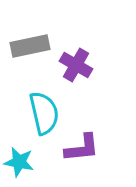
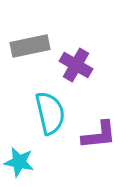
cyan semicircle: moved 6 px right
purple L-shape: moved 17 px right, 13 px up
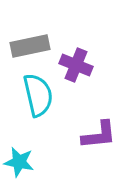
purple cross: rotated 8 degrees counterclockwise
cyan semicircle: moved 12 px left, 18 px up
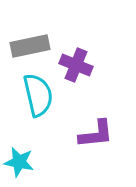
purple L-shape: moved 3 px left, 1 px up
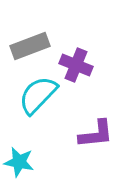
gray rectangle: rotated 9 degrees counterclockwise
cyan semicircle: rotated 123 degrees counterclockwise
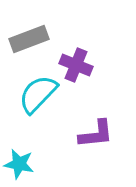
gray rectangle: moved 1 px left, 7 px up
cyan semicircle: moved 1 px up
cyan star: moved 2 px down
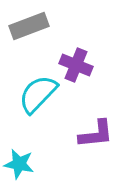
gray rectangle: moved 13 px up
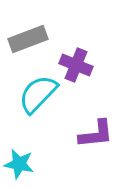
gray rectangle: moved 1 px left, 13 px down
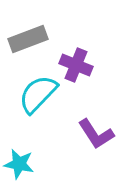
purple L-shape: rotated 63 degrees clockwise
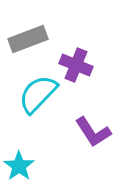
purple L-shape: moved 3 px left, 2 px up
cyan star: moved 2 px down; rotated 24 degrees clockwise
